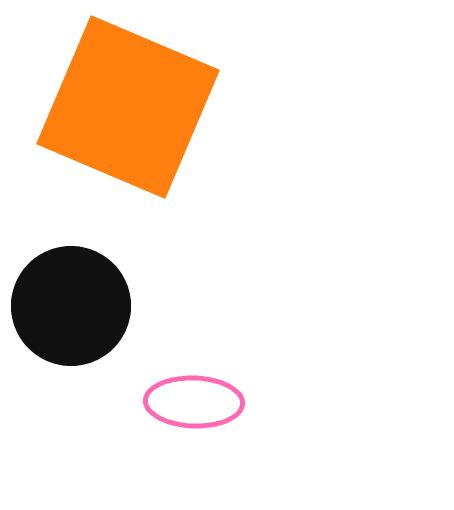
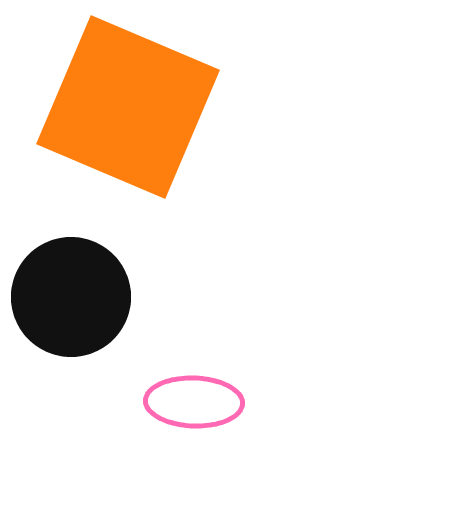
black circle: moved 9 px up
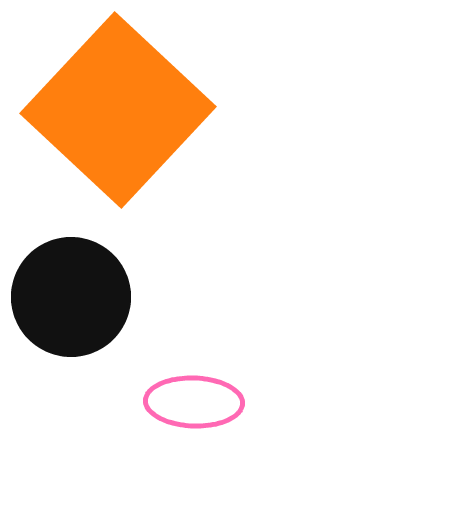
orange square: moved 10 px left, 3 px down; rotated 20 degrees clockwise
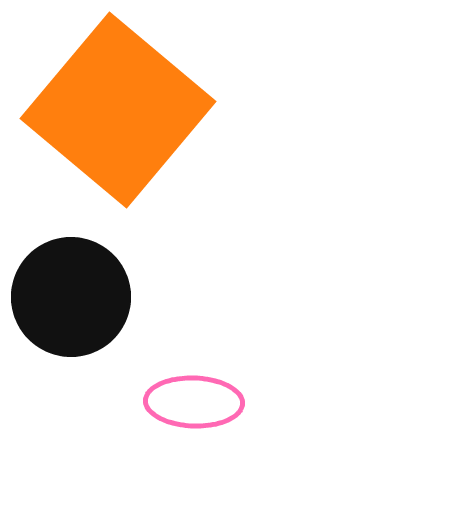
orange square: rotated 3 degrees counterclockwise
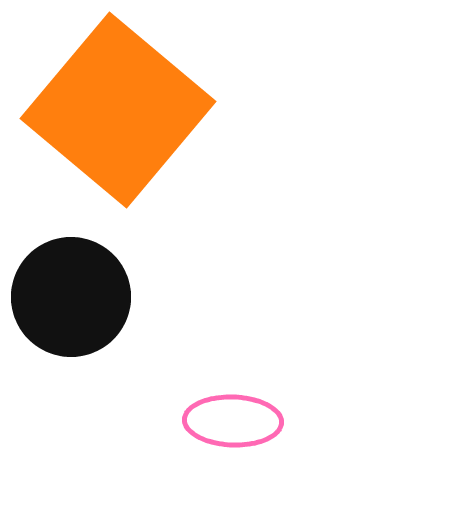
pink ellipse: moved 39 px right, 19 px down
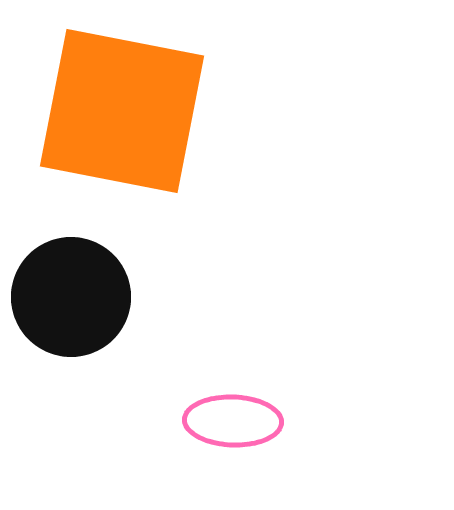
orange square: moved 4 px right, 1 px down; rotated 29 degrees counterclockwise
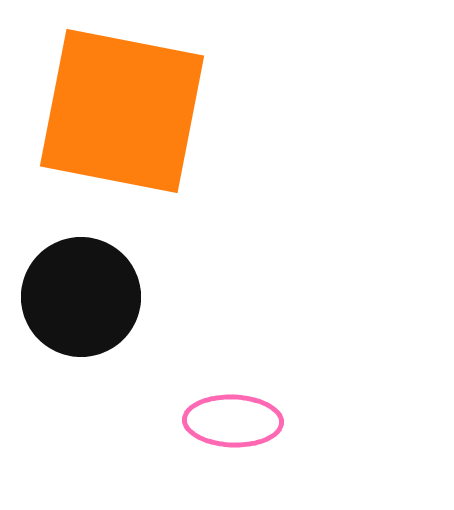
black circle: moved 10 px right
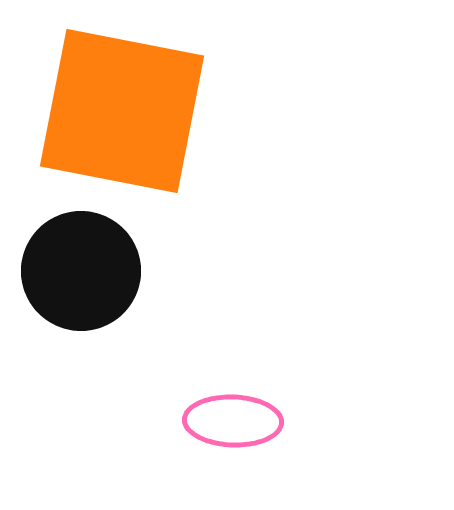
black circle: moved 26 px up
